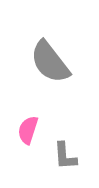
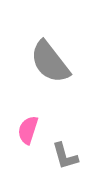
gray L-shape: rotated 12 degrees counterclockwise
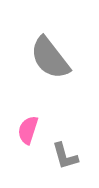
gray semicircle: moved 4 px up
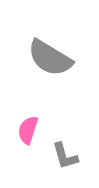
gray semicircle: rotated 21 degrees counterclockwise
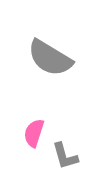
pink semicircle: moved 6 px right, 3 px down
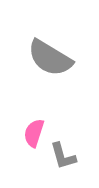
gray L-shape: moved 2 px left
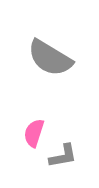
gray L-shape: rotated 84 degrees counterclockwise
